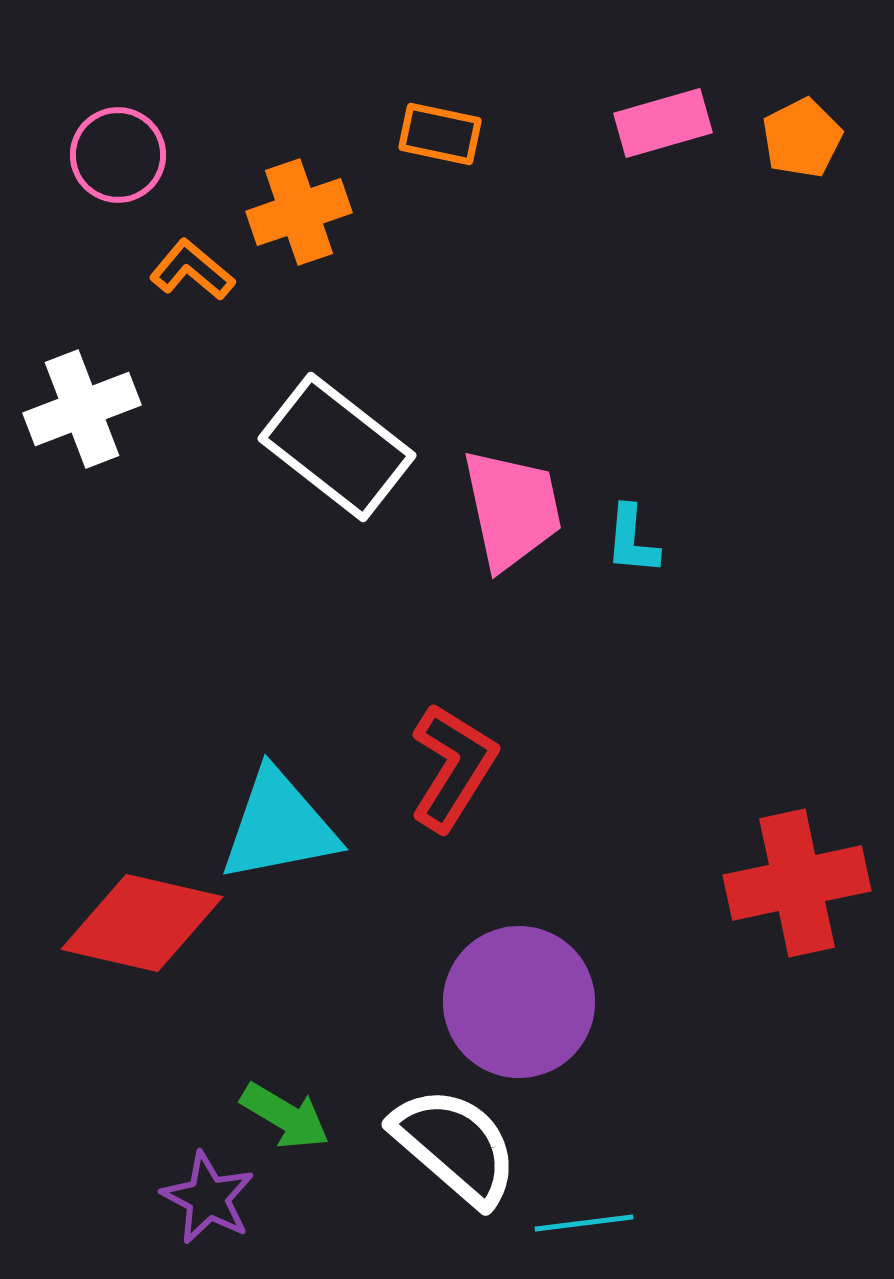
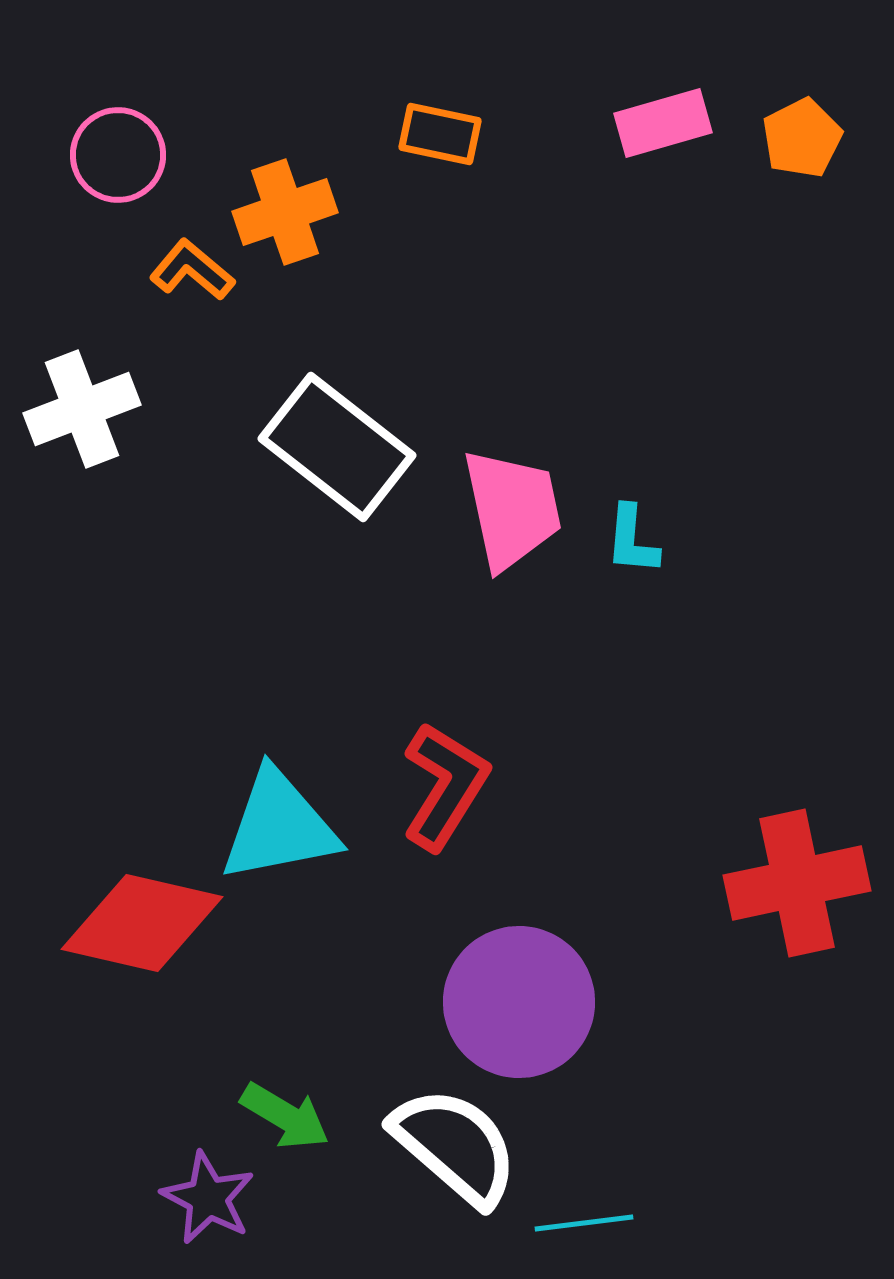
orange cross: moved 14 px left
red L-shape: moved 8 px left, 19 px down
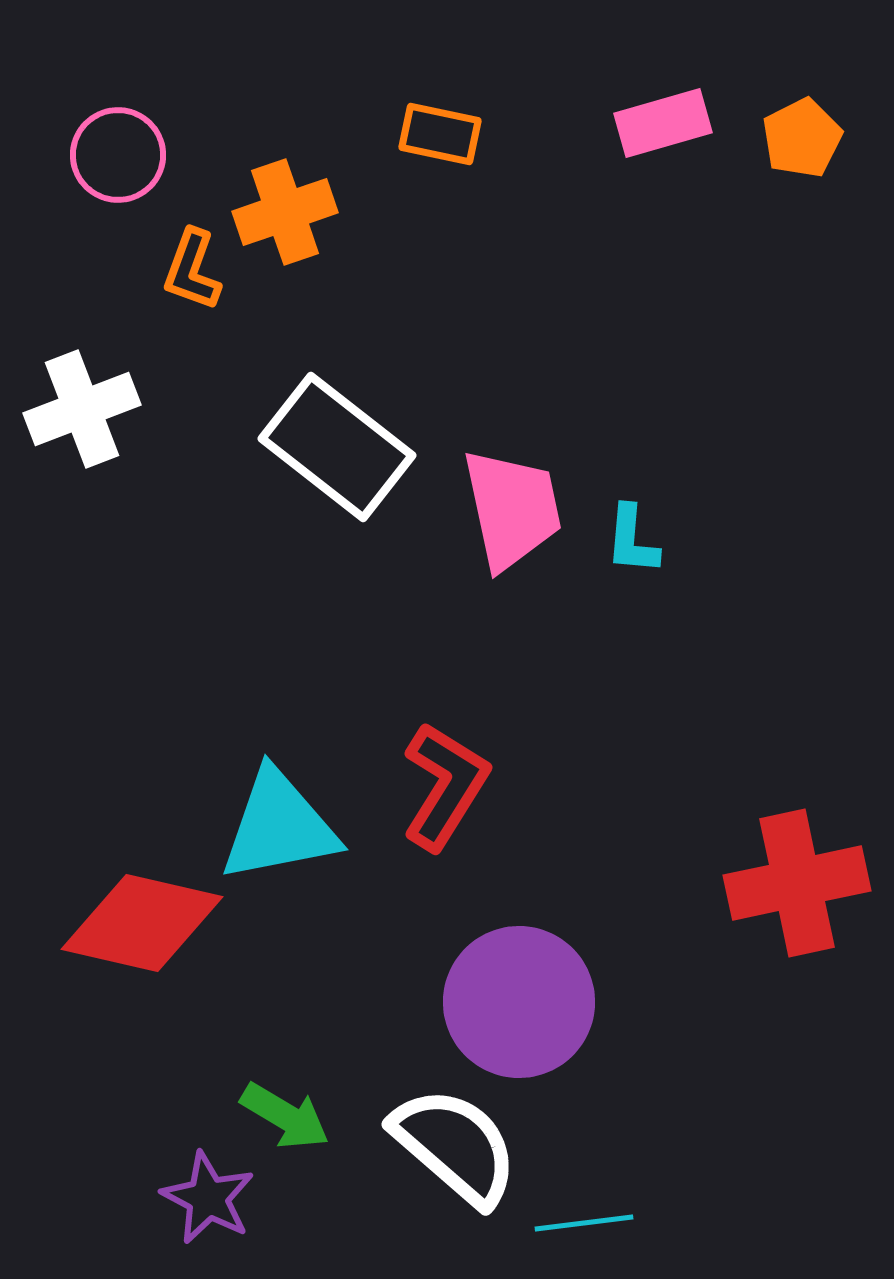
orange L-shape: rotated 110 degrees counterclockwise
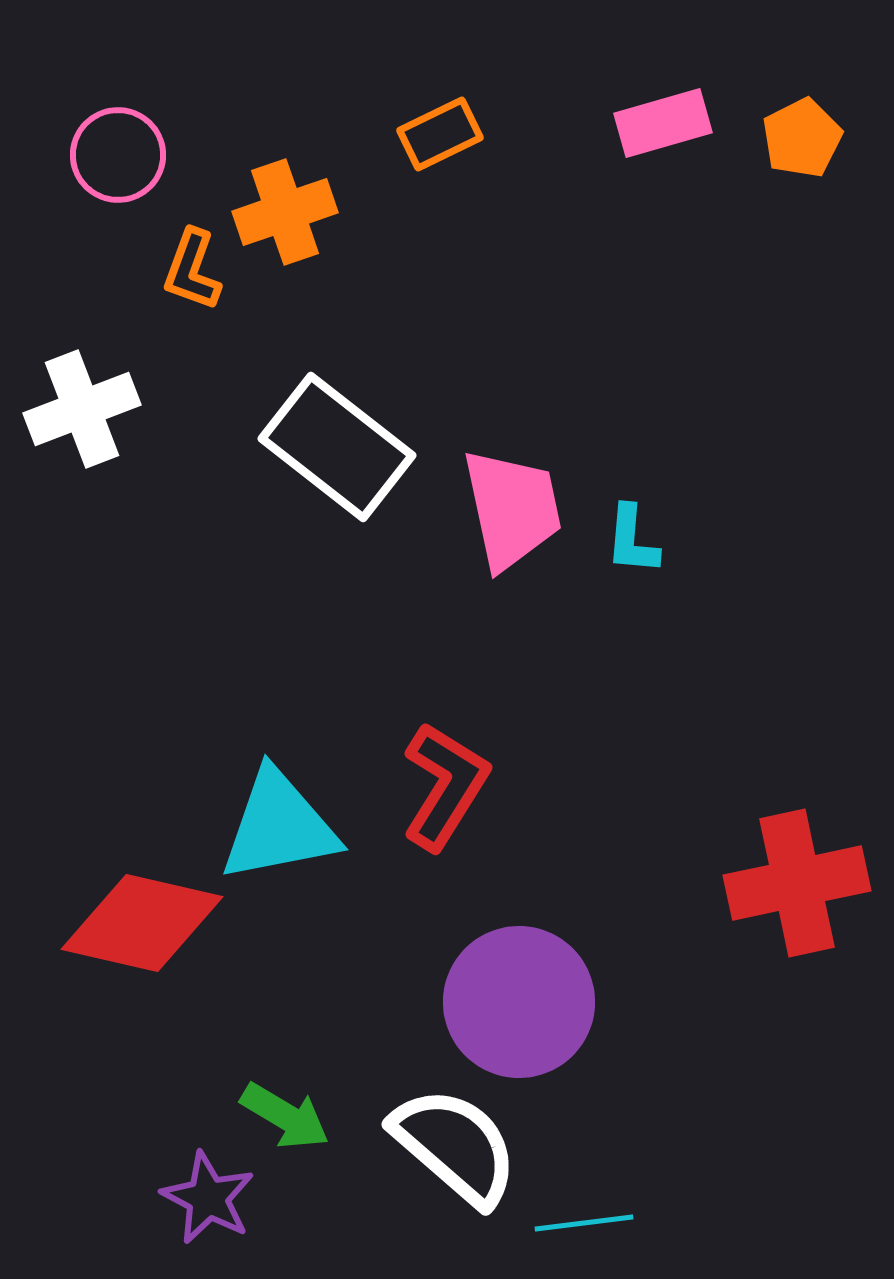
orange rectangle: rotated 38 degrees counterclockwise
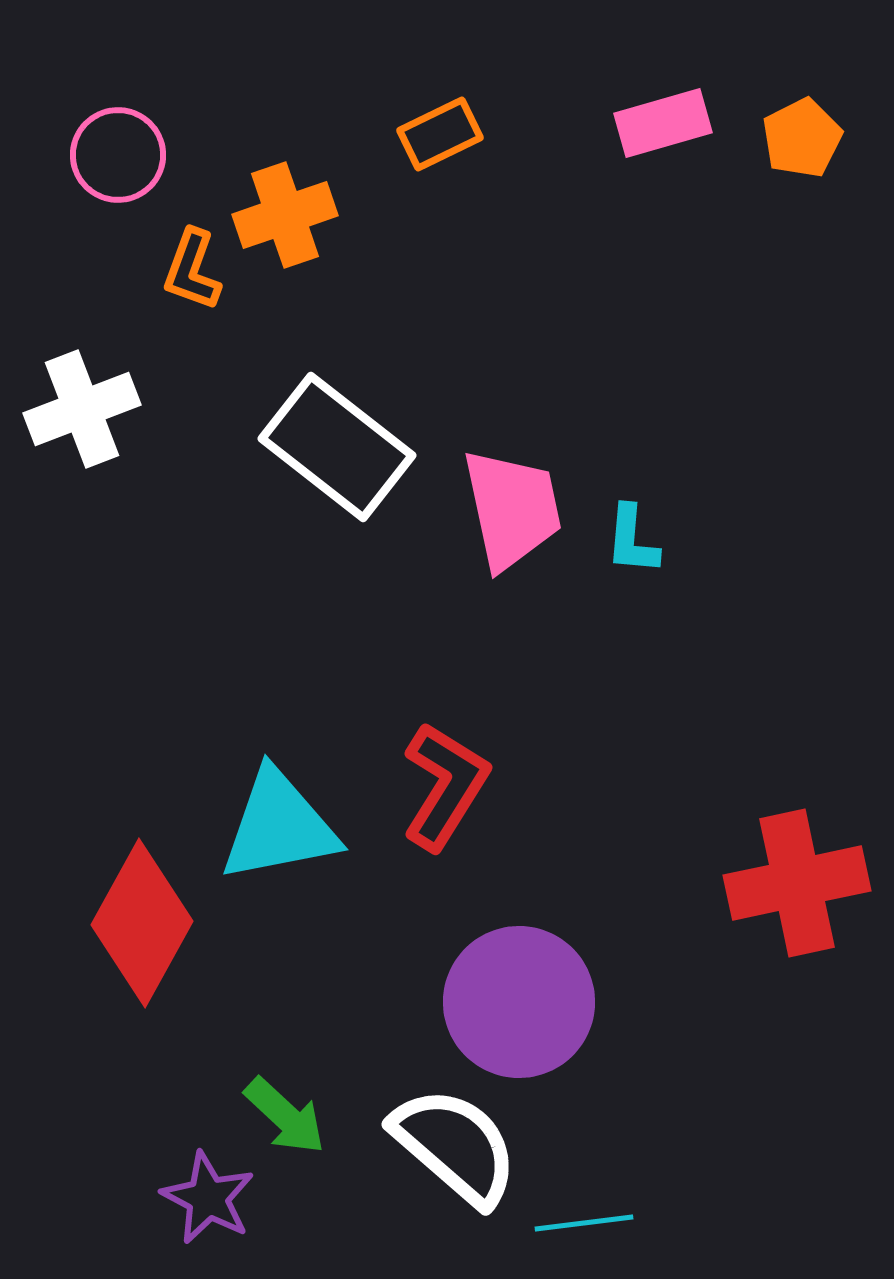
orange cross: moved 3 px down
red diamond: rotated 74 degrees counterclockwise
green arrow: rotated 12 degrees clockwise
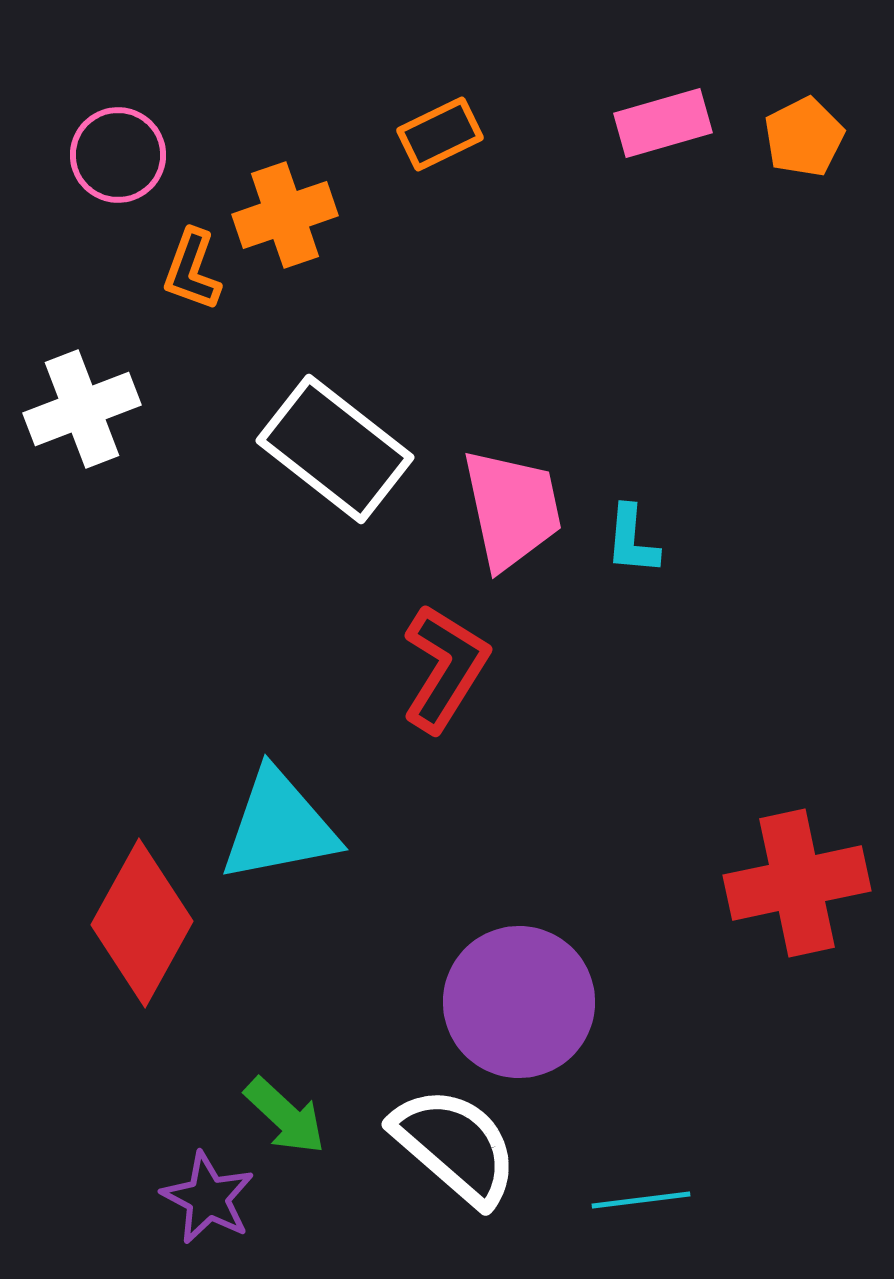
orange pentagon: moved 2 px right, 1 px up
white rectangle: moved 2 px left, 2 px down
red L-shape: moved 118 px up
cyan line: moved 57 px right, 23 px up
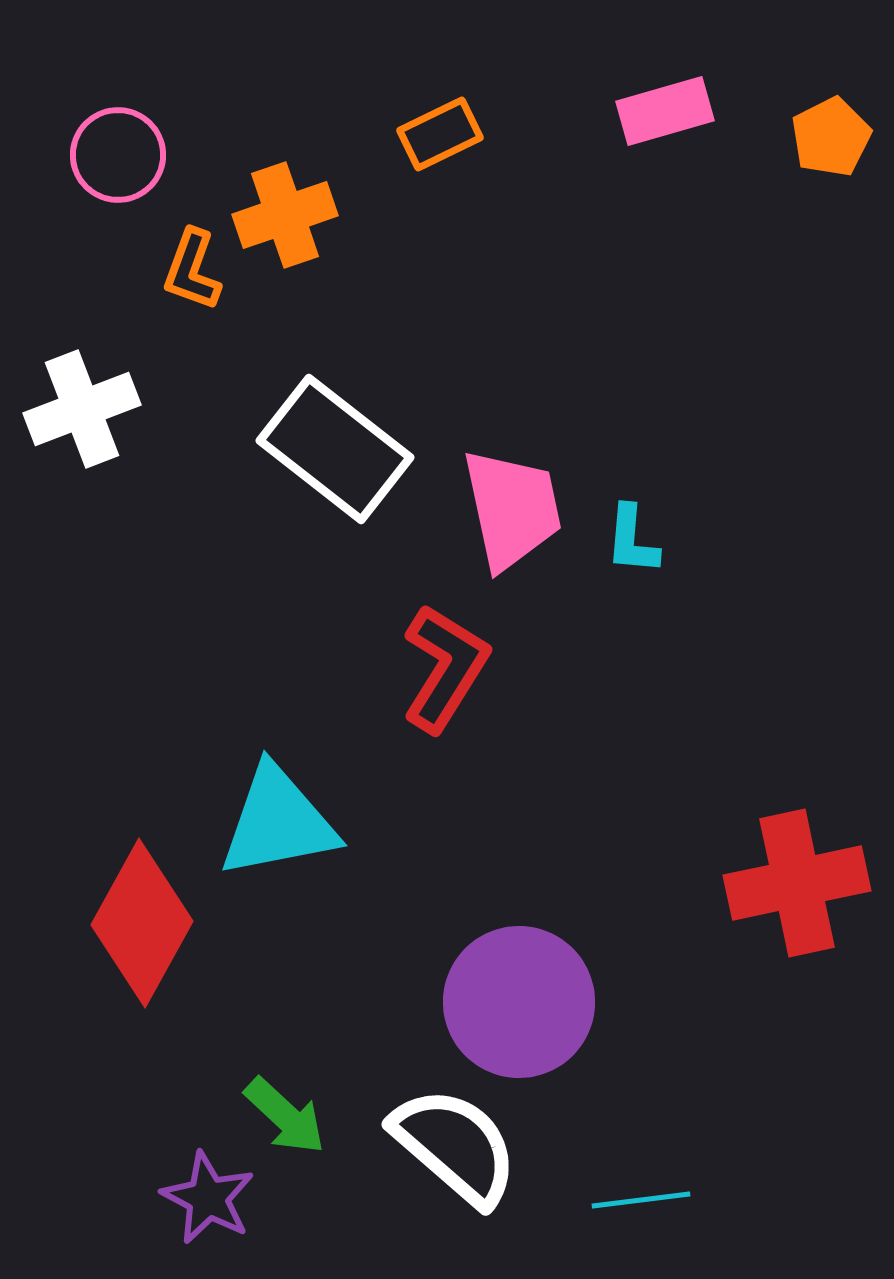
pink rectangle: moved 2 px right, 12 px up
orange pentagon: moved 27 px right
cyan triangle: moved 1 px left, 4 px up
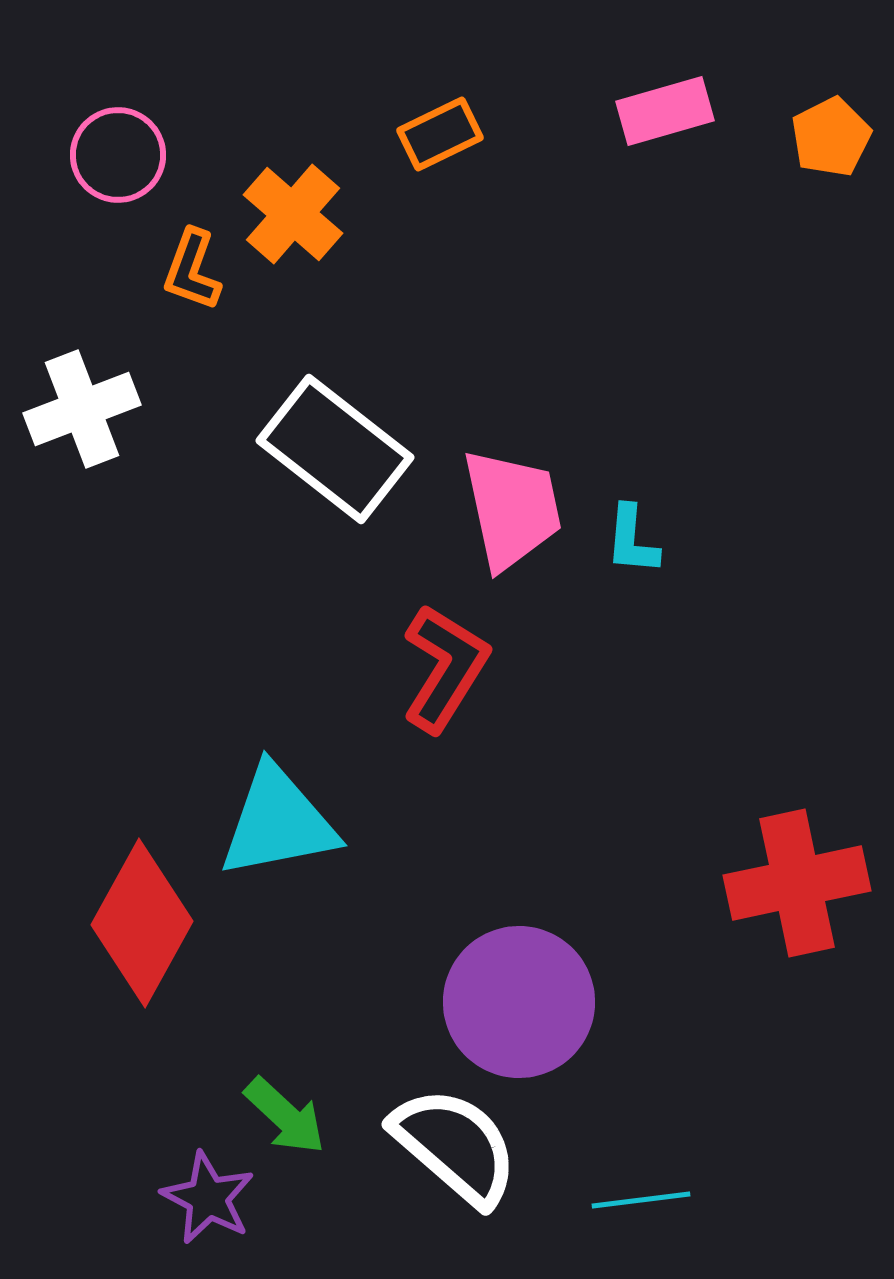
orange cross: moved 8 px right, 1 px up; rotated 30 degrees counterclockwise
